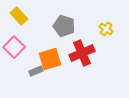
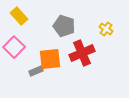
orange square: rotated 10 degrees clockwise
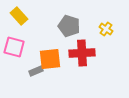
gray pentagon: moved 5 px right
pink square: rotated 30 degrees counterclockwise
red cross: rotated 20 degrees clockwise
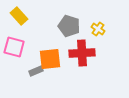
yellow cross: moved 8 px left
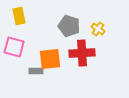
yellow rectangle: rotated 30 degrees clockwise
gray rectangle: rotated 24 degrees clockwise
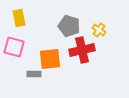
yellow rectangle: moved 2 px down
yellow cross: moved 1 px right, 1 px down
red cross: moved 3 px up; rotated 10 degrees counterclockwise
gray rectangle: moved 2 px left, 3 px down
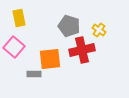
pink square: rotated 25 degrees clockwise
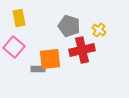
gray rectangle: moved 4 px right, 5 px up
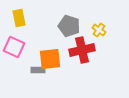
pink square: rotated 15 degrees counterclockwise
gray rectangle: moved 1 px down
